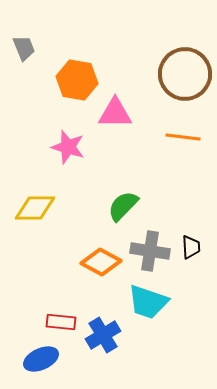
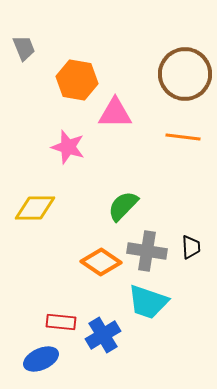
gray cross: moved 3 px left
orange diamond: rotated 6 degrees clockwise
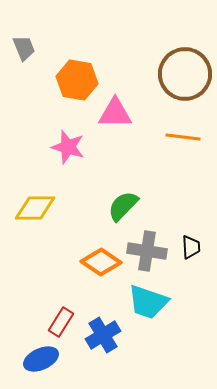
red rectangle: rotated 64 degrees counterclockwise
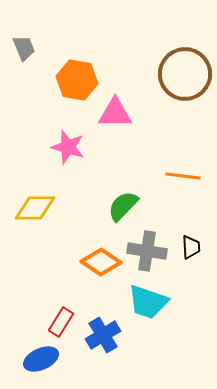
orange line: moved 39 px down
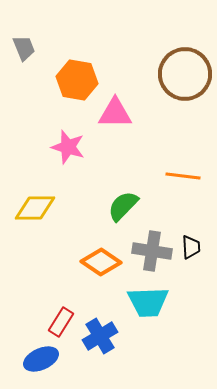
gray cross: moved 5 px right
cyan trapezoid: rotated 21 degrees counterclockwise
blue cross: moved 3 px left, 1 px down
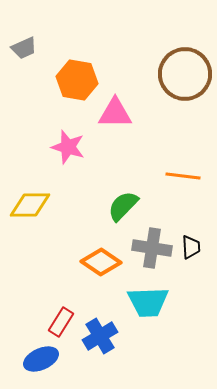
gray trapezoid: rotated 88 degrees clockwise
yellow diamond: moved 5 px left, 3 px up
gray cross: moved 3 px up
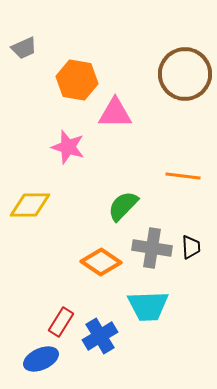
cyan trapezoid: moved 4 px down
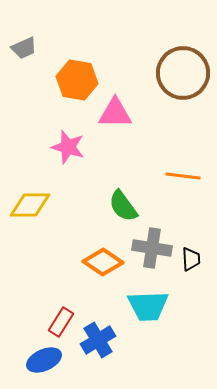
brown circle: moved 2 px left, 1 px up
green semicircle: rotated 80 degrees counterclockwise
black trapezoid: moved 12 px down
orange diamond: moved 2 px right
blue cross: moved 2 px left, 4 px down
blue ellipse: moved 3 px right, 1 px down
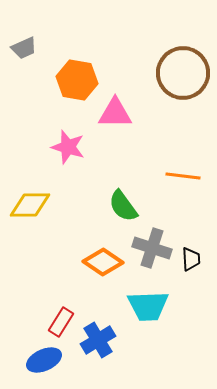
gray cross: rotated 9 degrees clockwise
